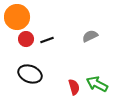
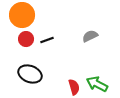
orange circle: moved 5 px right, 2 px up
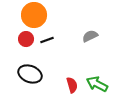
orange circle: moved 12 px right
red semicircle: moved 2 px left, 2 px up
